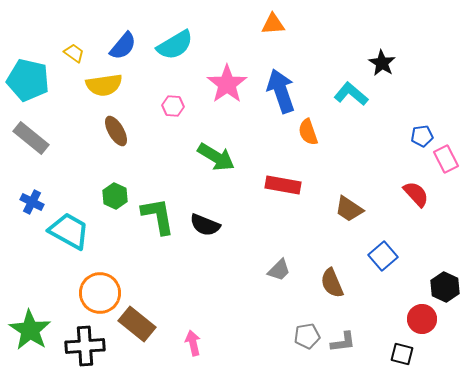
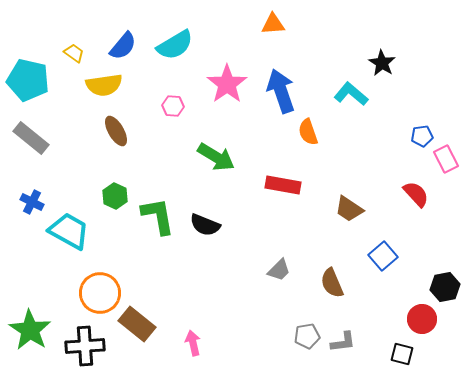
black hexagon: rotated 24 degrees clockwise
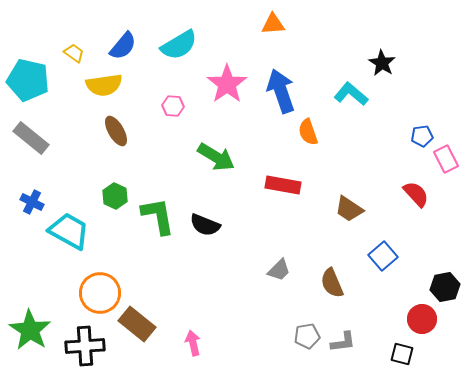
cyan semicircle: moved 4 px right
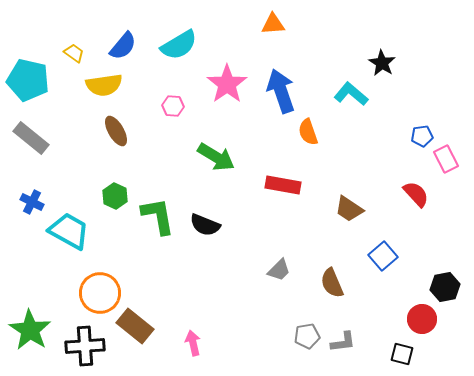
brown rectangle: moved 2 px left, 2 px down
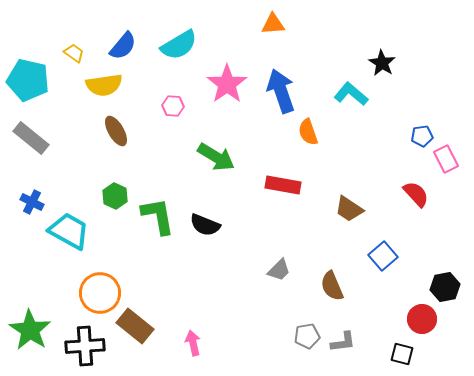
brown semicircle: moved 3 px down
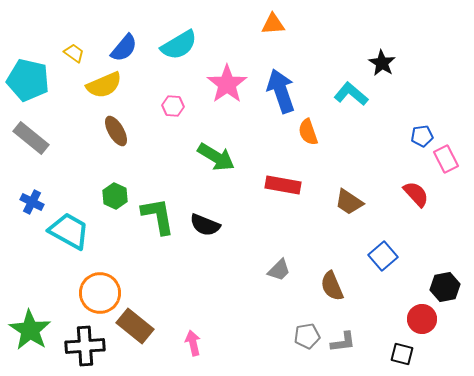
blue semicircle: moved 1 px right, 2 px down
yellow semicircle: rotated 15 degrees counterclockwise
brown trapezoid: moved 7 px up
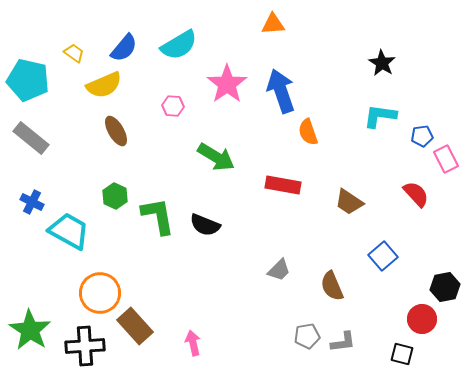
cyan L-shape: moved 29 px right, 22 px down; rotated 32 degrees counterclockwise
brown rectangle: rotated 9 degrees clockwise
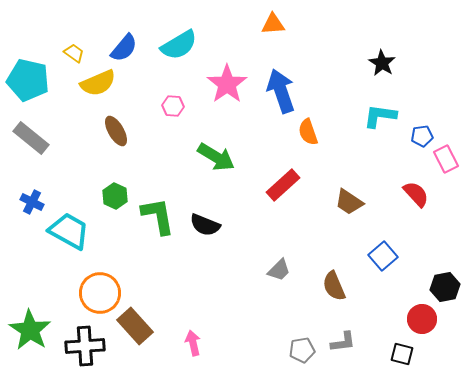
yellow semicircle: moved 6 px left, 2 px up
red rectangle: rotated 52 degrees counterclockwise
brown semicircle: moved 2 px right
gray pentagon: moved 5 px left, 14 px down
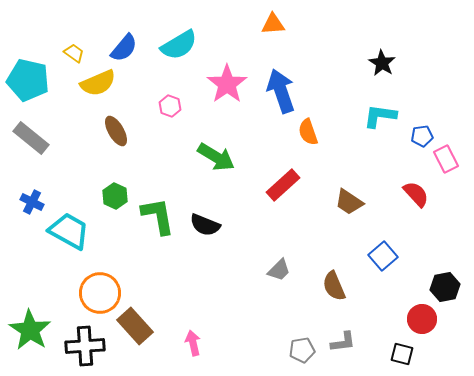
pink hexagon: moved 3 px left; rotated 15 degrees clockwise
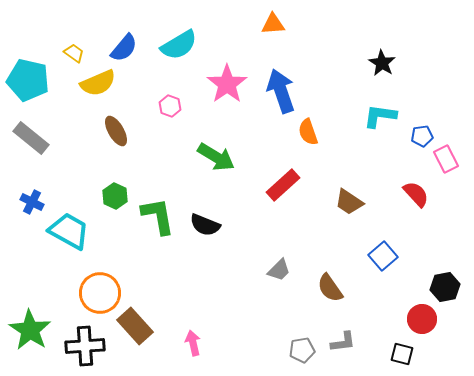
brown semicircle: moved 4 px left, 2 px down; rotated 12 degrees counterclockwise
